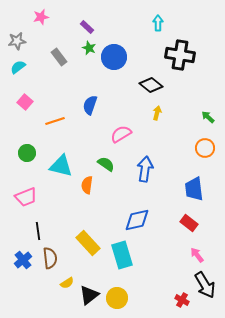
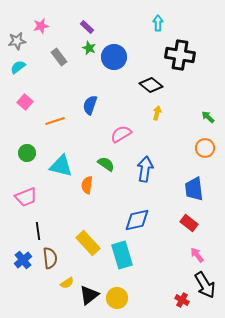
pink star: moved 9 px down
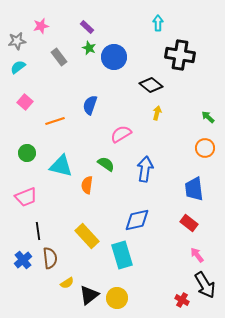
yellow rectangle: moved 1 px left, 7 px up
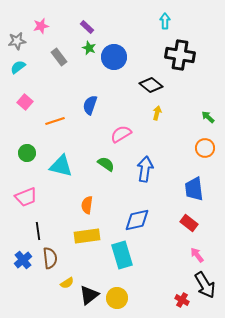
cyan arrow: moved 7 px right, 2 px up
orange semicircle: moved 20 px down
yellow rectangle: rotated 55 degrees counterclockwise
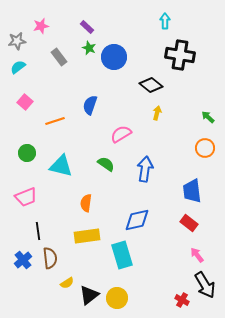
blue trapezoid: moved 2 px left, 2 px down
orange semicircle: moved 1 px left, 2 px up
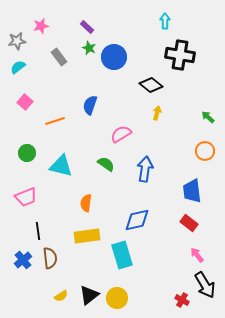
orange circle: moved 3 px down
yellow semicircle: moved 6 px left, 13 px down
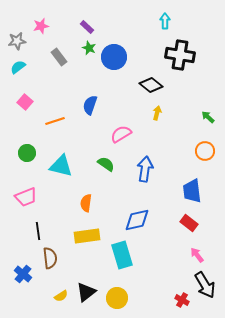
blue cross: moved 14 px down; rotated 12 degrees counterclockwise
black triangle: moved 3 px left, 3 px up
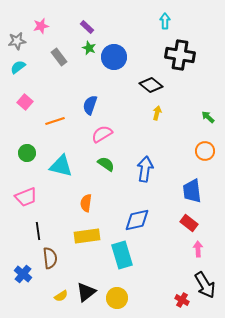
pink semicircle: moved 19 px left
pink arrow: moved 1 px right, 6 px up; rotated 35 degrees clockwise
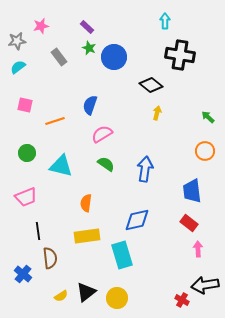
pink square: moved 3 px down; rotated 28 degrees counterclockwise
black arrow: rotated 112 degrees clockwise
